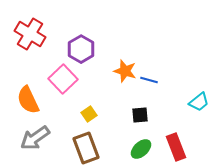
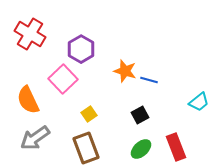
black square: rotated 24 degrees counterclockwise
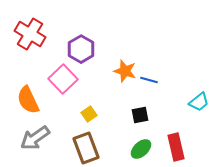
black square: rotated 18 degrees clockwise
red rectangle: rotated 8 degrees clockwise
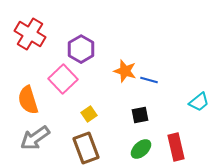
orange semicircle: rotated 8 degrees clockwise
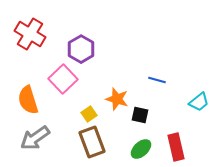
orange star: moved 8 px left, 28 px down
blue line: moved 8 px right
black square: rotated 24 degrees clockwise
brown rectangle: moved 6 px right, 6 px up
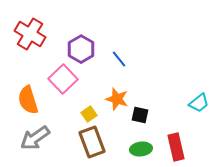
blue line: moved 38 px left, 21 px up; rotated 36 degrees clockwise
cyan trapezoid: moved 1 px down
green ellipse: rotated 35 degrees clockwise
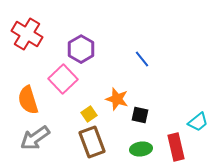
red cross: moved 3 px left
blue line: moved 23 px right
cyan trapezoid: moved 1 px left, 19 px down
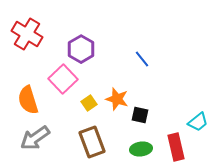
yellow square: moved 11 px up
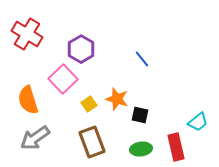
yellow square: moved 1 px down
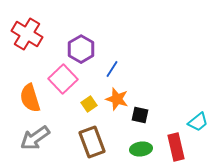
blue line: moved 30 px left, 10 px down; rotated 72 degrees clockwise
orange semicircle: moved 2 px right, 2 px up
